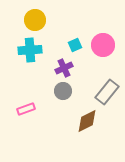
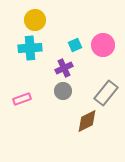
cyan cross: moved 2 px up
gray rectangle: moved 1 px left, 1 px down
pink rectangle: moved 4 px left, 10 px up
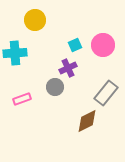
cyan cross: moved 15 px left, 5 px down
purple cross: moved 4 px right
gray circle: moved 8 px left, 4 px up
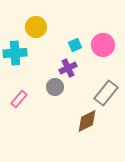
yellow circle: moved 1 px right, 7 px down
pink rectangle: moved 3 px left; rotated 30 degrees counterclockwise
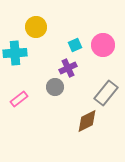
pink rectangle: rotated 12 degrees clockwise
